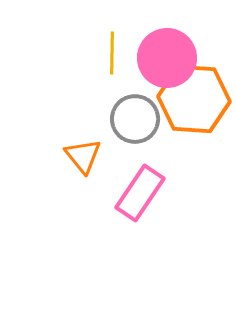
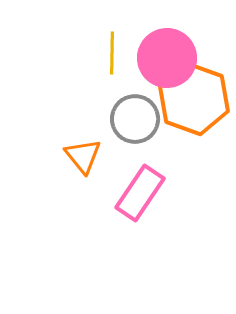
orange hexagon: rotated 16 degrees clockwise
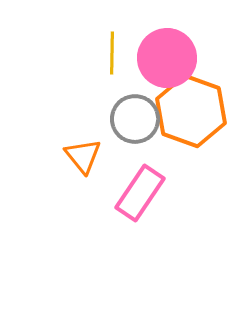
orange hexagon: moved 3 px left, 12 px down
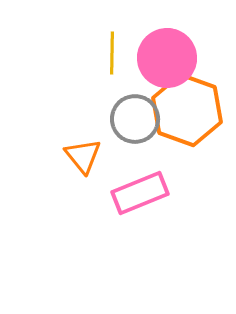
orange hexagon: moved 4 px left, 1 px up
pink rectangle: rotated 34 degrees clockwise
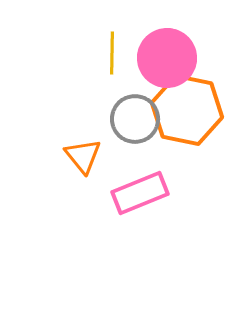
orange hexagon: rotated 8 degrees counterclockwise
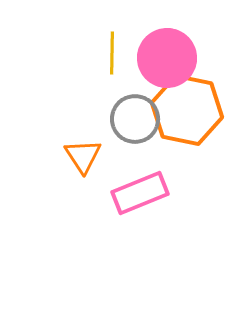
orange triangle: rotated 6 degrees clockwise
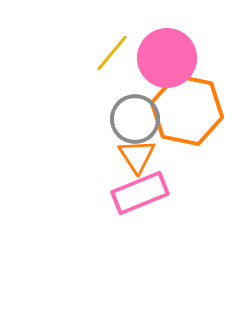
yellow line: rotated 39 degrees clockwise
orange triangle: moved 54 px right
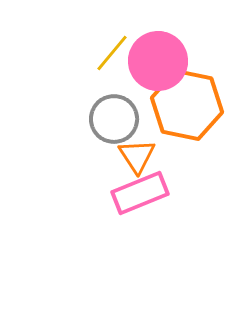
pink circle: moved 9 px left, 3 px down
orange hexagon: moved 5 px up
gray circle: moved 21 px left
